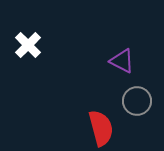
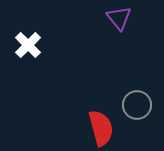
purple triangle: moved 3 px left, 43 px up; rotated 24 degrees clockwise
gray circle: moved 4 px down
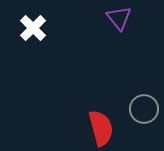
white cross: moved 5 px right, 17 px up
gray circle: moved 7 px right, 4 px down
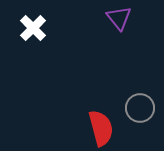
gray circle: moved 4 px left, 1 px up
